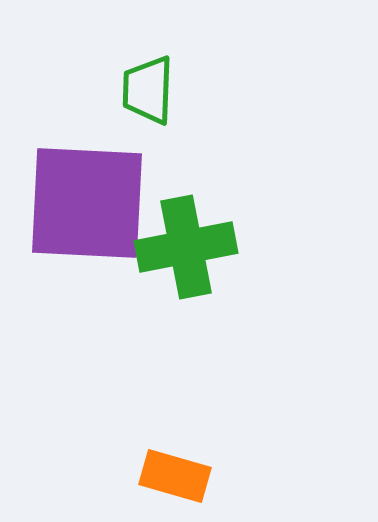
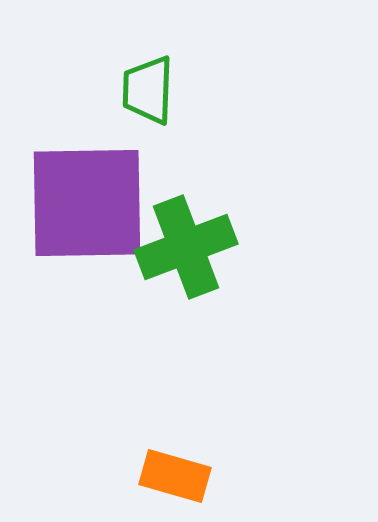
purple square: rotated 4 degrees counterclockwise
green cross: rotated 10 degrees counterclockwise
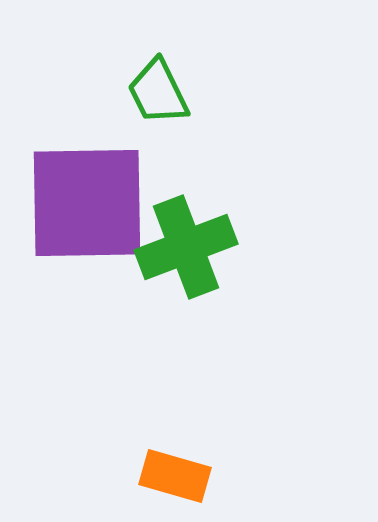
green trapezoid: moved 10 px right, 2 px down; rotated 28 degrees counterclockwise
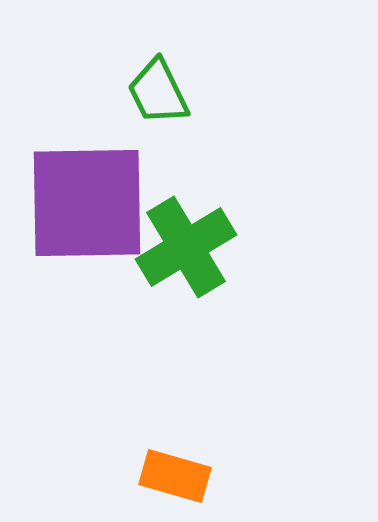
green cross: rotated 10 degrees counterclockwise
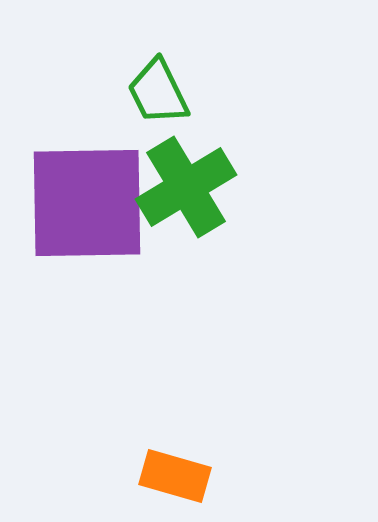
green cross: moved 60 px up
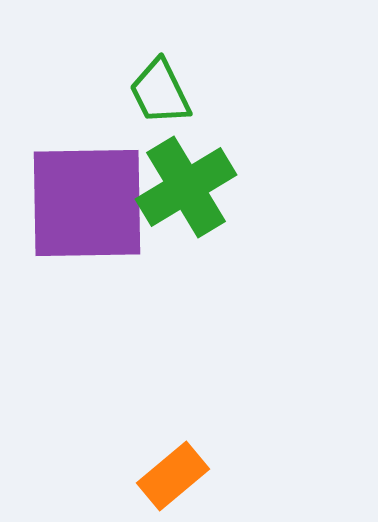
green trapezoid: moved 2 px right
orange rectangle: moved 2 px left; rotated 56 degrees counterclockwise
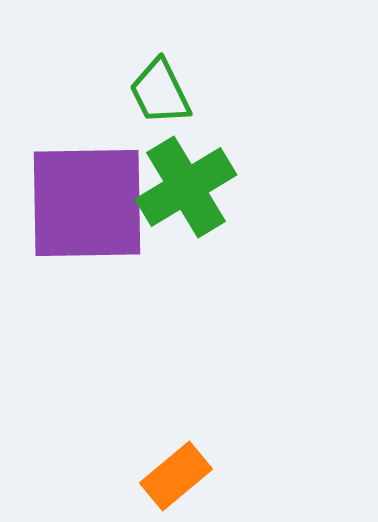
orange rectangle: moved 3 px right
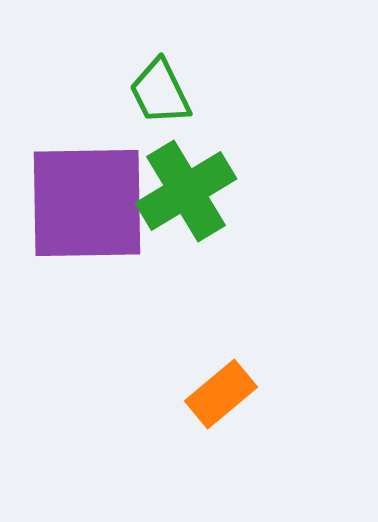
green cross: moved 4 px down
orange rectangle: moved 45 px right, 82 px up
